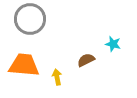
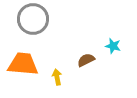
gray circle: moved 3 px right
cyan star: moved 2 px down
orange trapezoid: moved 1 px left, 1 px up
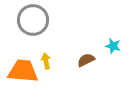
gray circle: moved 1 px down
orange trapezoid: moved 7 px down
yellow arrow: moved 11 px left, 16 px up
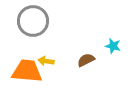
gray circle: moved 1 px down
yellow arrow: rotated 70 degrees counterclockwise
orange trapezoid: moved 4 px right
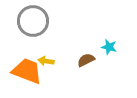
cyan star: moved 4 px left, 1 px down
orange trapezoid: rotated 16 degrees clockwise
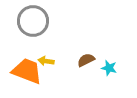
cyan star: moved 21 px down
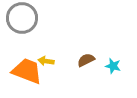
gray circle: moved 11 px left, 3 px up
cyan star: moved 4 px right, 2 px up
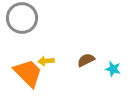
yellow arrow: rotated 14 degrees counterclockwise
cyan star: moved 3 px down
orange trapezoid: moved 1 px right, 2 px down; rotated 24 degrees clockwise
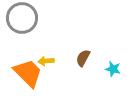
brown semicircle: moved 3 px left, 2 px up; rotated 36 degrees counterclockwise
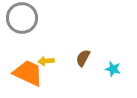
orange trapezoid: rotated 20 degrees counterclockwise
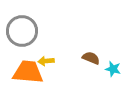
gray circle: moved 13 px down
brown semicircle: moved 8 px right; rotated 84 degrees clockwise
orange trapezoid: moved 1 px up; rotated 20 degrees counterclockwise
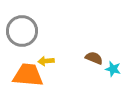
brown semicircle: moved 3 px right
orange trapezoid: moved 3 px down
